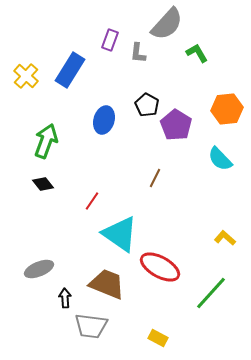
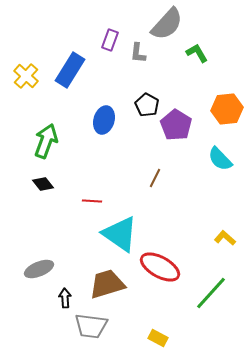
red line: rotated 60 degrees clockwise
brown trapezoid: rotated 39 degrees counterclockwise
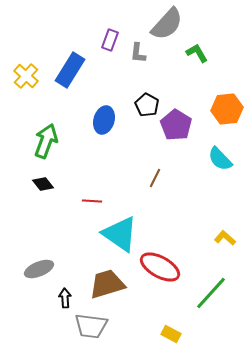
yellow rectangle: moved 13 px right, 4 px up
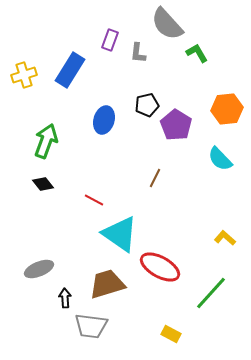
gray semicircle: rotated 96 degrees clockwise
yellow cross: moved 2 px left, 1 px up; rotated 30 degrees clockwise
black pentagon: rotated 30 degrees clockwise
red line: moved 2 px right, 1 px up; rotated 24 degrees clockwise
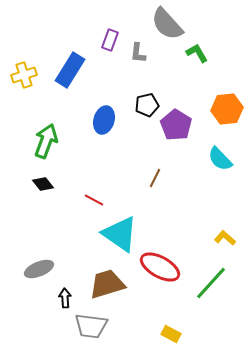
green line: moved 10 px up
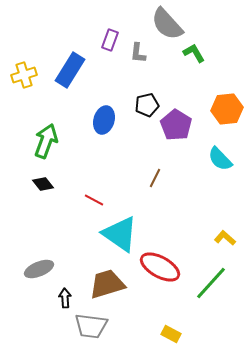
green L-shape: moved 3 px left
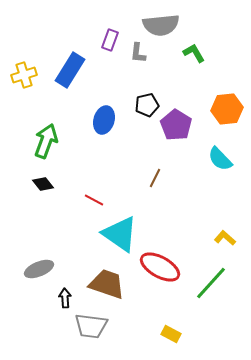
gray semicircle: moved 6 px left, 1 px down; rotated 54 degrees counterclockwise
brown trapezoid: rotated 36 degrees clockwise
